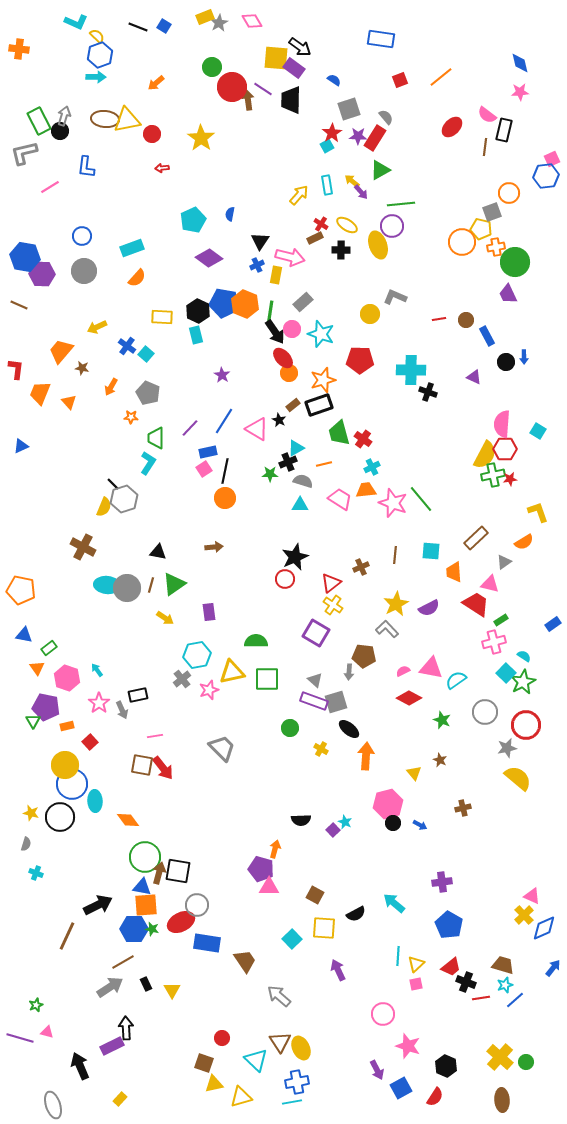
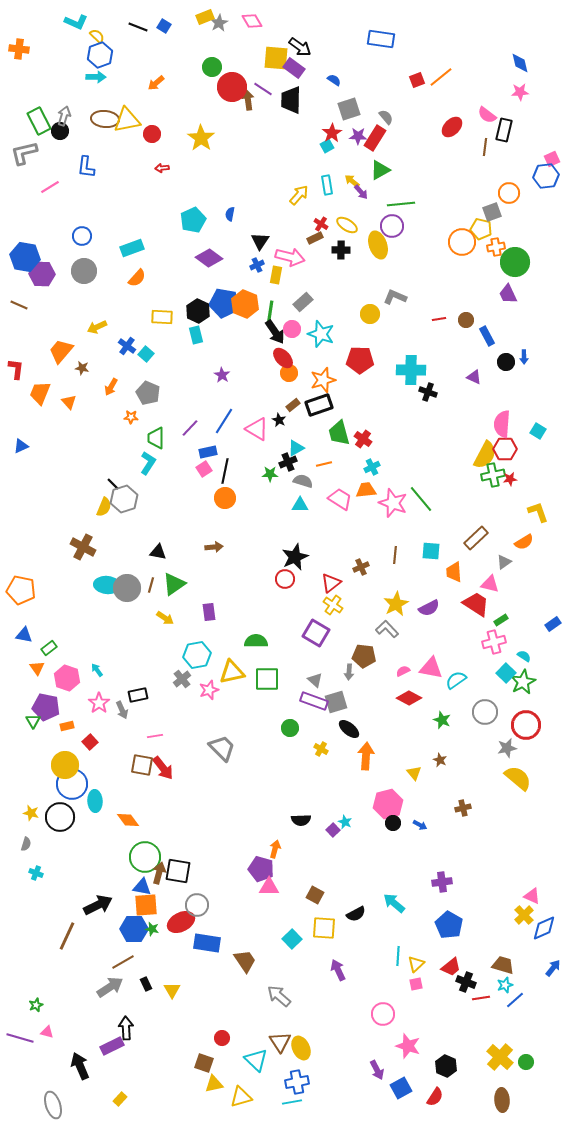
red square at (400, 80): moved 17 px right
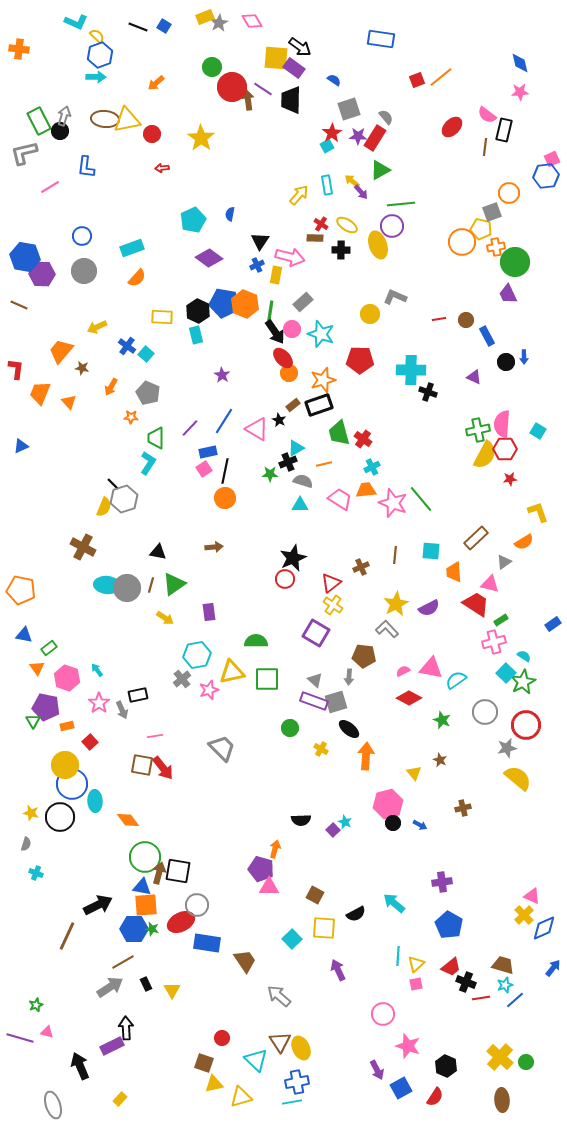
brown rectangle at (315, 238): rotated 28 degrees clockwise
green cross at (493, 475): moved 15 px left, 45 px up
black star at (295, 557): moved 2 px left, 1 px down
gray arrow at (349, 672): moved 5 px down
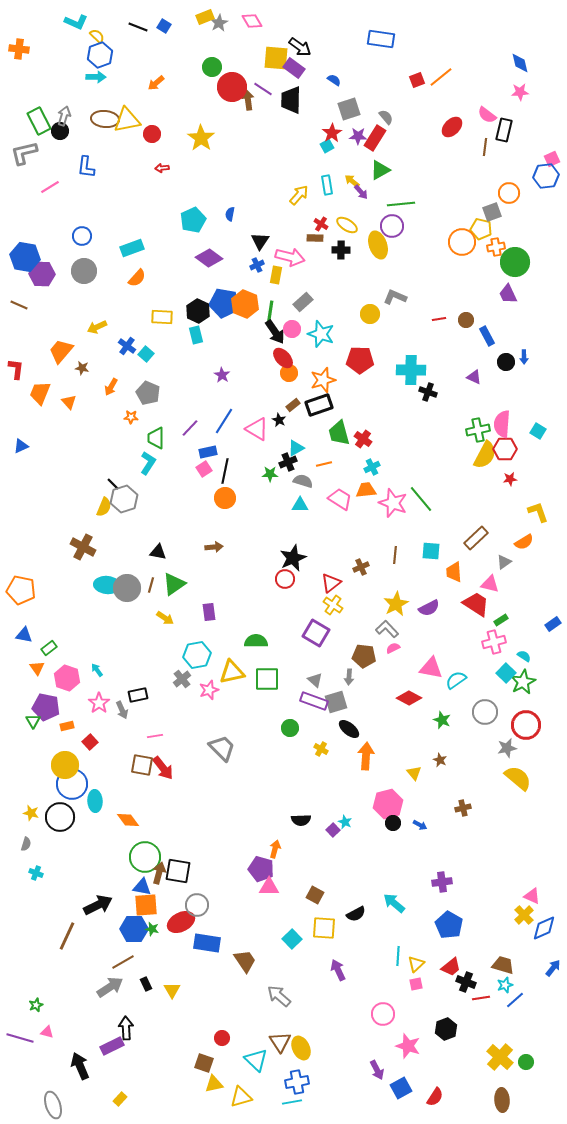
pink semicircle at (403, 671): moved 10 px left, 23 px up
black hexagon at (446, 1066): moved 37 px up; rotated 15 degrees clockwise
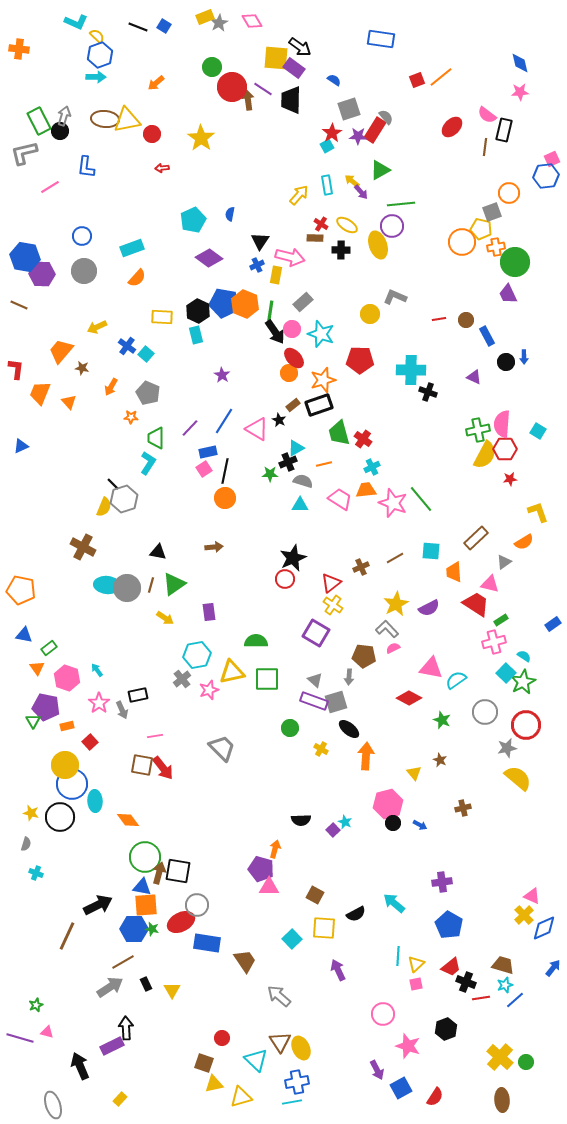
red rectangle at (375, 138): moved 8 px up
red ellipse at (283, 358): moved 11 px right
brown line at (395, 555): moved 3 px down; rotated 54 degrees clockwise
